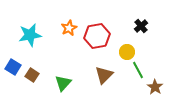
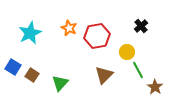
orange star: rotated 21 degrees counterclockwise
cyan star: moved 2 px up; rotated 15 degrees counterclockwise
green triangle: moved 3 px left
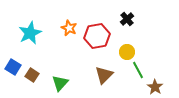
black cross: moved 14 px left, 7 px up
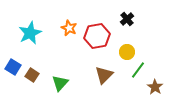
green line: rotated 66 degrees clockwise
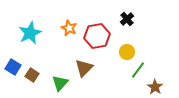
brown triangle: moved 20 px left, 7 px up
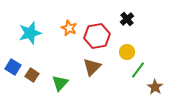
cyan star: rotated 10 degrees clockwise
brown triangle: moved 8 px right, 1 px up
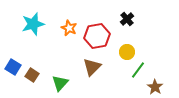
cyan star: moved 3 px right, 9 px up
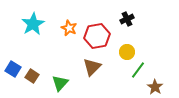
black cross: rotated 16 degrees clockwise
cyan star: rotated 15 degrees counterclockwise
blue square: moved 2 px down
brown square: moved 1 px down
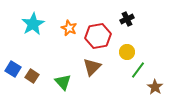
red hexagon: moved 1 px right
green triangle: moved 3 px right, 1 px up; rotated 24 degrees counterclockwise
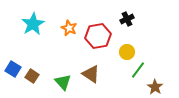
brown triangle: moved 1 px left, 7 px down; rotated 42 degrees counterclockwise
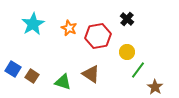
black cross: rotated 24 degrees counterclockwise
green triangle: rotated 30 degrees counterclockwise
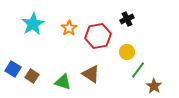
black cross: rotated 24 degrees clockwise
orange star: rotated 14 degrees clockwise
brown star: moved 1 px left, 1 px up
